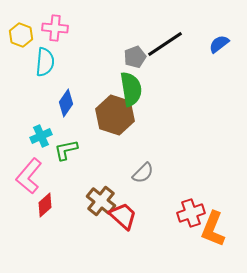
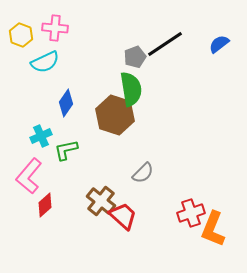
cyan semicircle: rotated 60 degrees clockwise
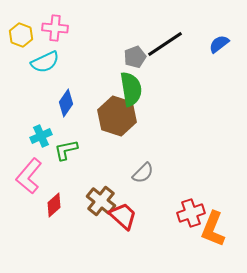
brown hexagon: moved 2 px right, 1 px down
red diamond: moved 9 px right
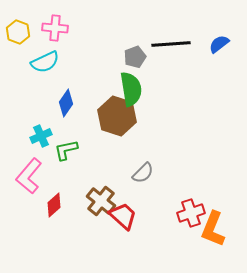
yellow hexagon: moved 3 px left, 3 px up
black line: moved 6 px right; rotated 30 degrees clockwise
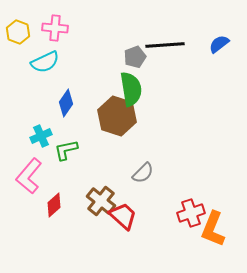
black line: moved 6 px left, 1 px down
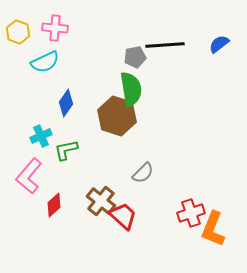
gray pentagon: rotated 10 degrees clockwise
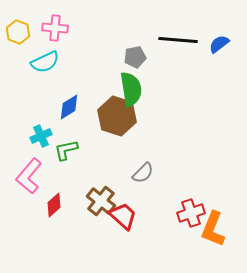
black line: moved 13 px right, 5 px up; rotated 9 degrees clockwise
blue diamond: moved 3 px right, 4 px down; rotated 24 degrees clockwise
